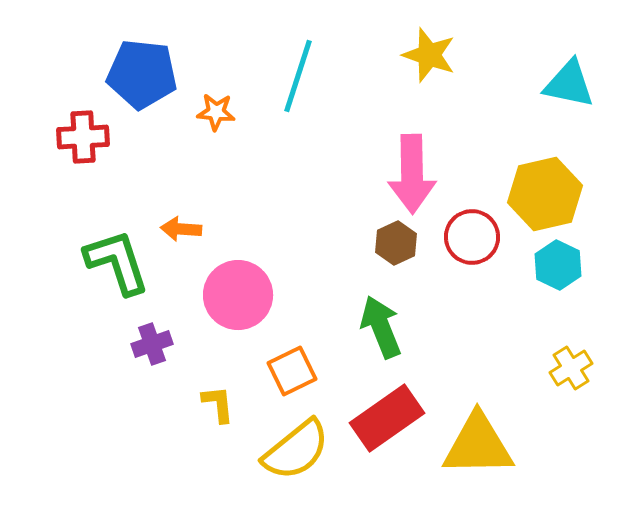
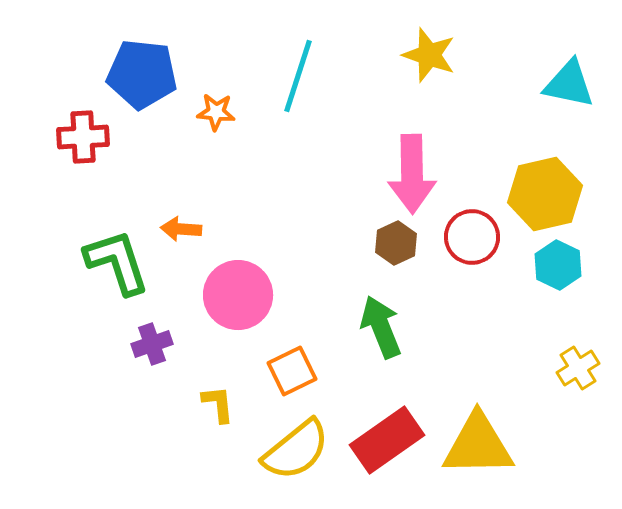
yellow cross: moved 7 px right
red rectangle: moved 22 px down
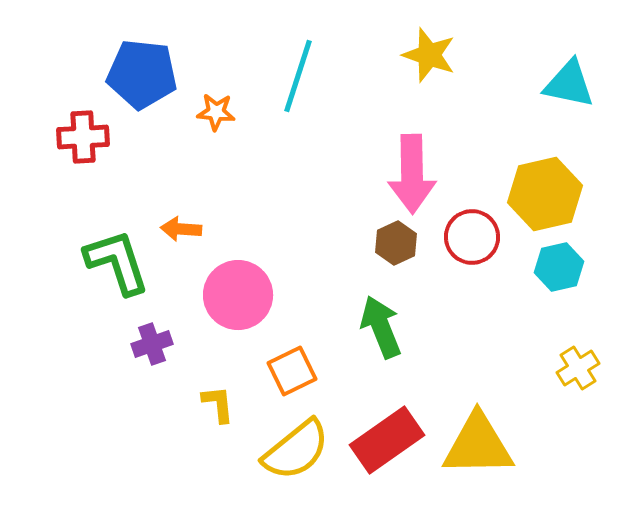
cyan hexagon: moved 1 px right, 2 px down; rotated 21 degrees clockwise
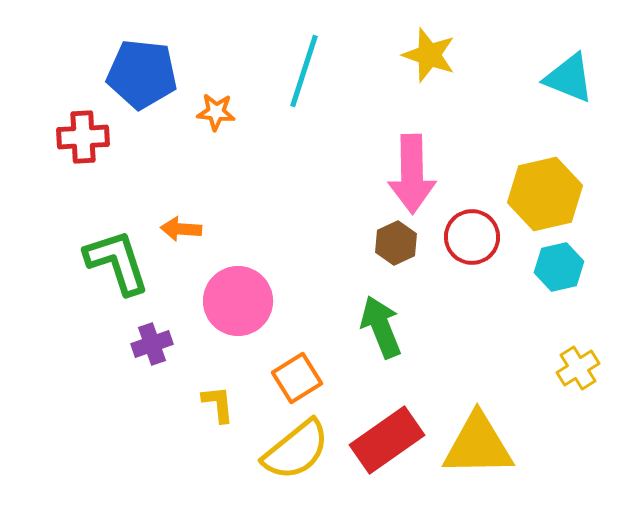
cyan line: moved 6 px right, 5 px up
cyan triangle: moved 6 px up; rotated 10 degrees clockwise
pink circle: moved 6 px down
orange square: moved 5 px right, 7 px down; rotated 6 degrees counterclockwise
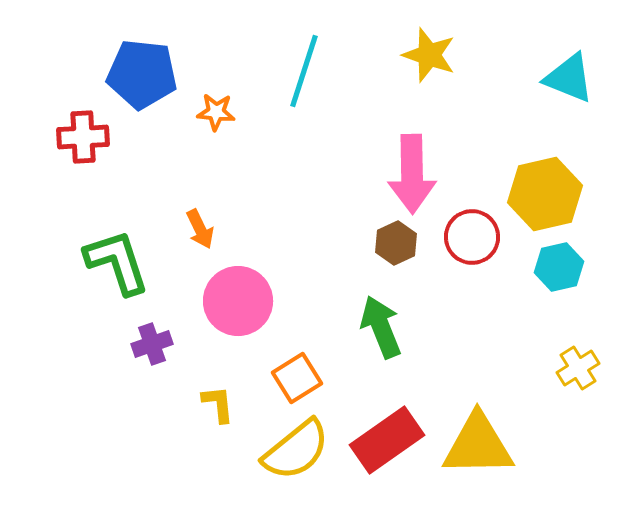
orange arrow: moved 19 px right; rotated 120 degrees counterclockwise
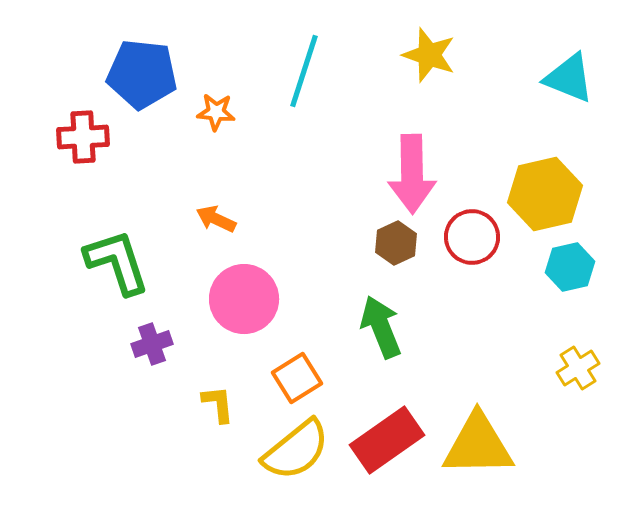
orange arrow: moved 16 px right, 10 px up; rotated 141 degrees clockwise
cyan hexagon: moved 11 px right
pink circle: moved 6 px right, 2 px up
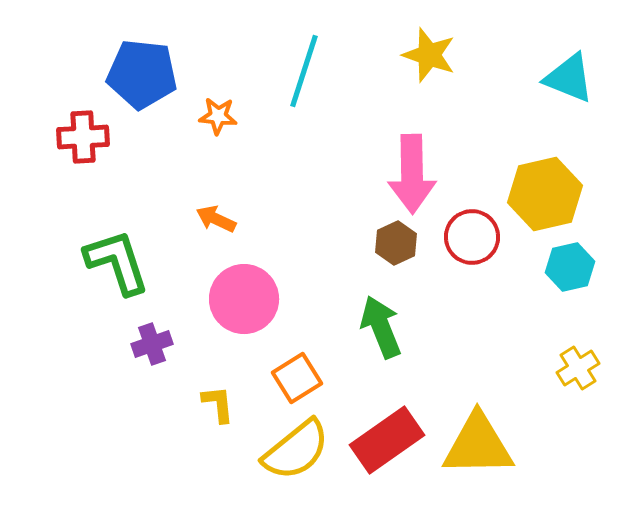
orange star: moved 2 px right, 4 px down
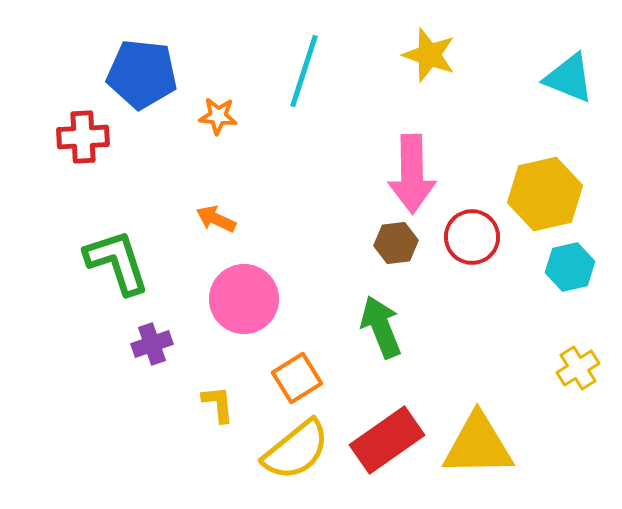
brown hexagon: rotated 18 degrees clockwise
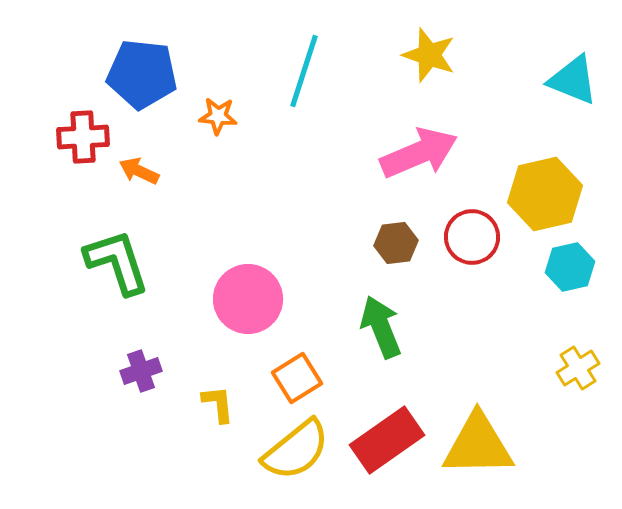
cyan triangle: moved 4 px right, 2 px down
pink arrow: moved 7 px right, 21 px up; rotated 112 degrees counterclockwise
orange arrow: moved 77 px left, 48 px up
pink circle: moved 4 px right
purple cross: moved 11 px left, 27 px down
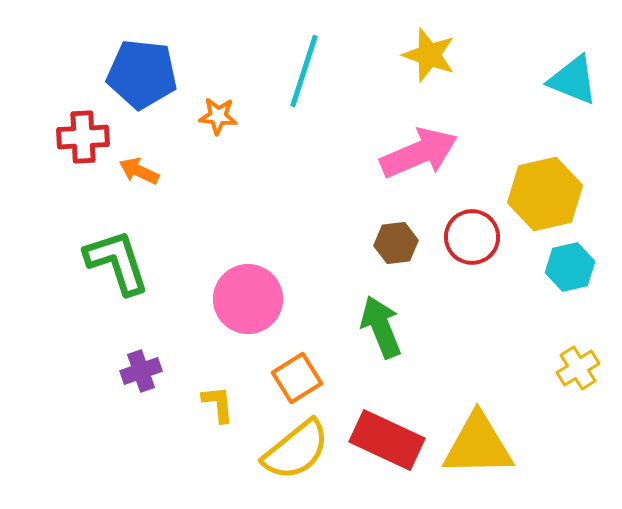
red rectangle: rotated 60 degrees clockwise
